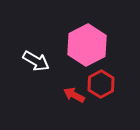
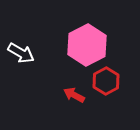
white arrow: moved 15 px left, 8 px up
red hexagon: moved 5 px right, 3 px up
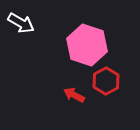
pink hexagon: rotated 15 degrees counterclockwise
white arrow: moved 30 px up
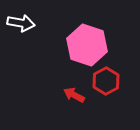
white arrow: rotated 20 degrees counterclockwise
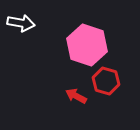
red hexagon: rotated 16 degrees counterclockwise
red arrow: moved 2 px right, 1 px down
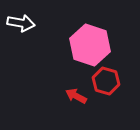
pink hexagon: moved 3 px right
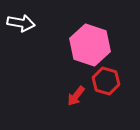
red arrow: rotated 80 degrees counterclockwise
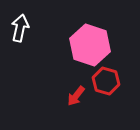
white arrow: moved 1 px left, 5 px down; rotated 88 degrees counterclockwise
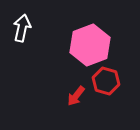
white arrow: moved 2 px right
pink hexagon: rotated 21 degrees clockwise
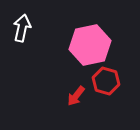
pink hexagon: rotated 9 degrees clockwise
